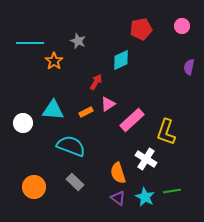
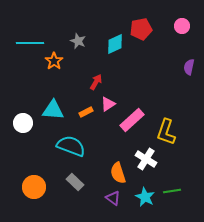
cyan diamond: moved 6 px left, 16 px up
purple triangle: moved 5 px left
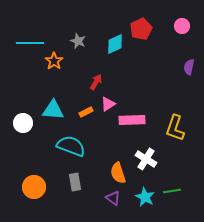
red pentagon: rotated 15 degrees counterclockwise
pink rectangle: rotated 40 degrees clockwise
yellow L-shape: moved 9 px right, 4 px up
gray rectangle: rotated 36 degrees clockwise
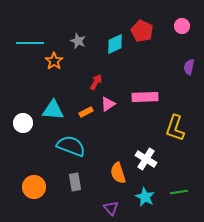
red pentagon: moved 1 px right, 2 px down; rotated 20 degrees counterclockwise
pink rectangle: moved 13 px right, 23 px up
green line: moved 7 px right, 1 px down
purple triangle: moved 2 px left, 10 px down; rotated 14 degrees clockwise
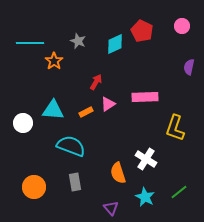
green line: rotated 30 degrees counterclockwise
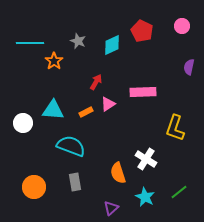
cyan diamond: moved 3 px left, 1 px down
pink rectangle: moved 2 px left, 5 px up
purple triangle: rotated 28 degrees clockwise
